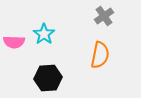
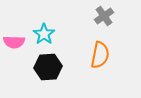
black hexagon: moved 11 px up
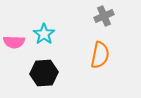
gray cross: rotated 12 degrees clockwise
black hexagon: moved 4 px left, 6 px down
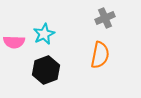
gray cross: moved 1 px right, 2 px down
cyan star: rotated 10 degrees clockwise
black hexagon: moved 2 px right, 3 px up; rotated 16 degrees counterclockwise
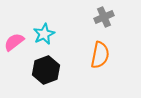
gray cross: moved 1 px left, 1 px up
pink semicircle: rotated 140 degrees clockwise
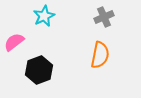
cyan star: moved 18 px up
black hexagon: moved 7 px left
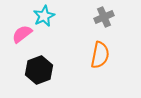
pink semicircle: moved 8 px right, 8 px up
